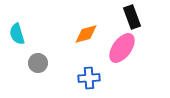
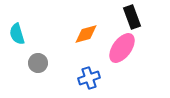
blue cross: rotated 15 degrees counterclockwise
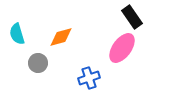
black rectangle: rotated 15 degrees counterclockwise
orange diamond: moved 25 px left, 3 px down
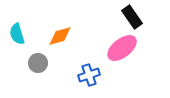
orange diamond: moved 1 px left, 1 px up
pink ellipse: rotated 16 degrees clockwise
blue cross: moved 3 px up
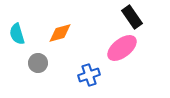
orange diamond: moved 3 px up
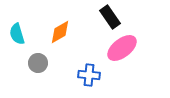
black rectangle: moved 22 px left
orange diamond: moved 1 px up; rotated 15 degrees counterclockwise
blue cross: rotated 25 degrees clockwise
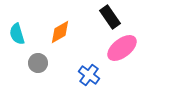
blue cross: rotated 30 degrees clockwise
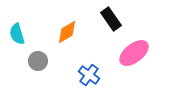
black rectangle: moved 1 px right, 2 px down
orange diamond: moved 7 px right
pink ellipse: moved 12 px right, 5 px down
gray circle: moved 2 px up
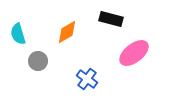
black rectangle: rotated 40 degrees counterclockwise
cyan semicircle: moved 1 px right
blue cross: moved 2 px left, 4 px down
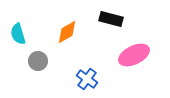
pink ellipse: moved 2 px down; rotated 12 degrees clockwise
